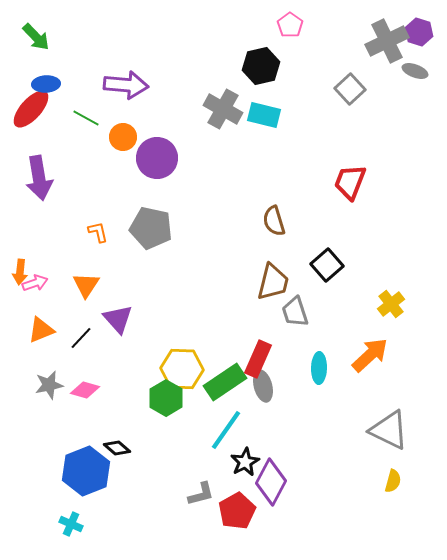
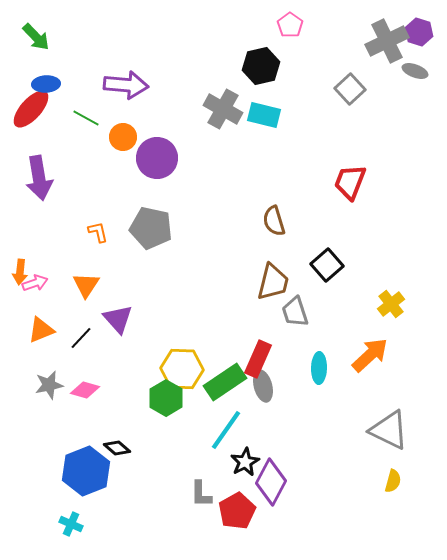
gray L-shape at (201, 494): rotated 104 degrees clockwise
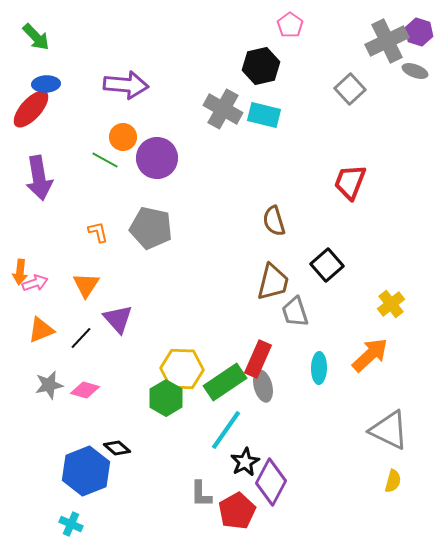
green line at (86, 118): moved 19 px right, 42 px down
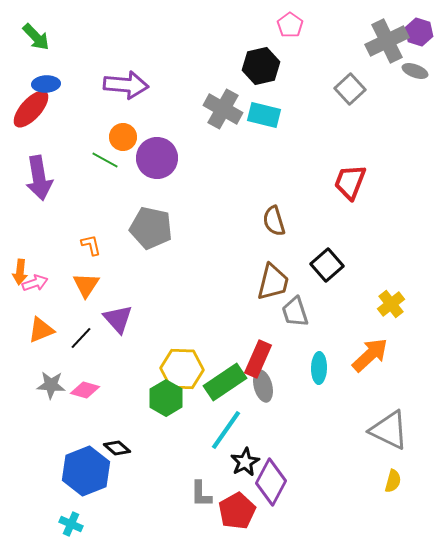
orange L-shape at (98, 232): moved 7 px left, 13 px down
gray star at (49, 385): moved 2 px right; rotated 16 degrees clockwise
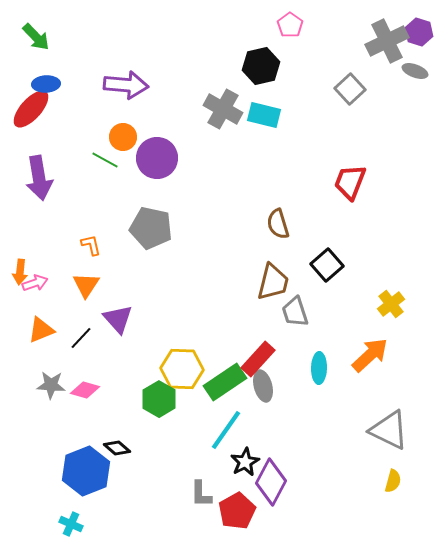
brown semicircle at (274, 221): moved 4 px right, 3 px down
red rectangle at (258, 359): rotated 18 degrees clockwise
green hexagon at (166, 398): moved 7 px left, 1 px down
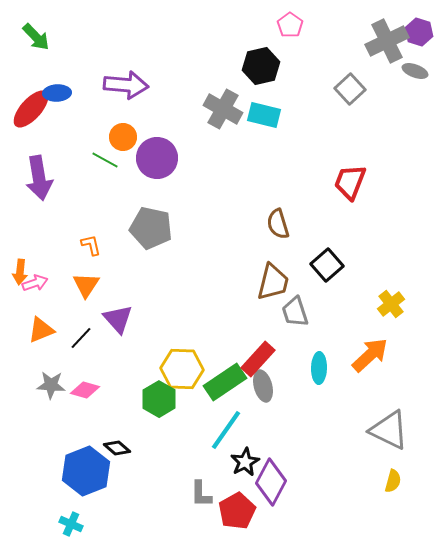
blue ellipse at (46, 84): moved 11 px right, 9 px down
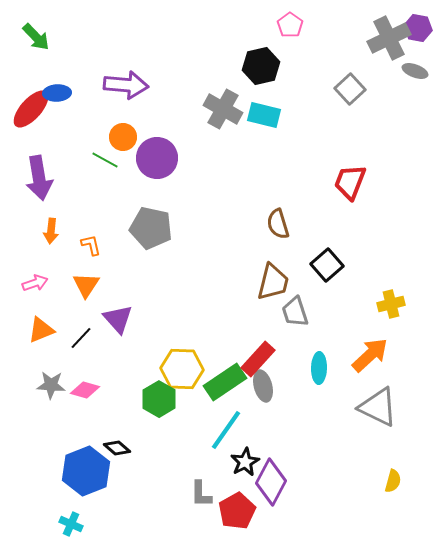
purple hexagon at (419, 32): moved 1 px left, 4 px up; rotated 8 degrees counterclockwise
gray cross at (387, 41): moved 2 px right, 3 px up
orange arrow at (20, 272): moved 31 px right, 41 px up
yellow cross at (391, 304): rotated 24 degrees clockwise
gray triangle at (389, 430): moved 11 px left, 23 px up
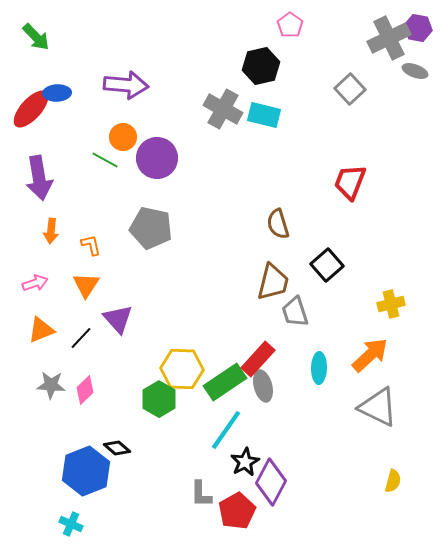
pink diamond at (85, 390): rotated 60 degrees counterclockwise
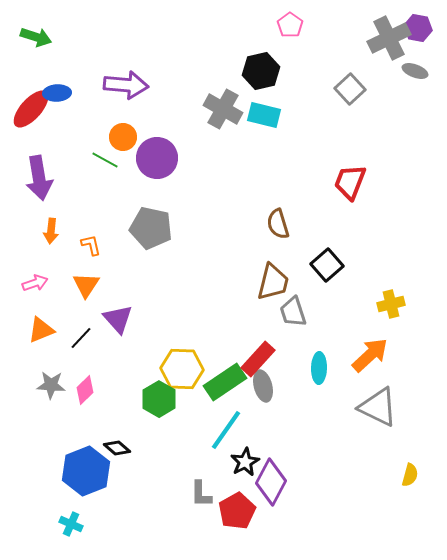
green arrow at (36, 37): rotated 28 degrees counterclockwise
black hexagon at (261, 66): moved 5 px down
gray trapezoid at (295, 312): moved 2 px left
yellow semicircle at (393, 481): moved 17 px right, 6 px up
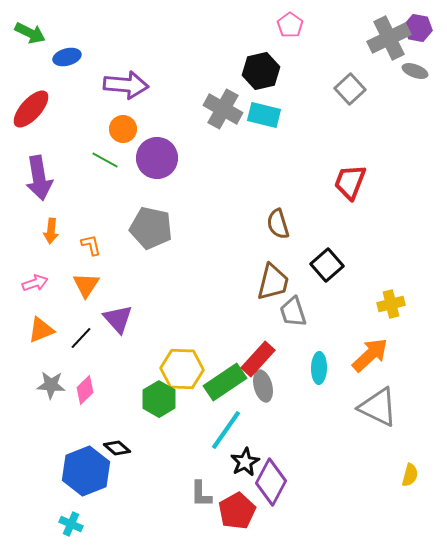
green arrow at (36, 37): moved 6 px left, 4 px up; rotated 8 degrees clockwise
blue ellipse at (57, 93): moved 10 px right, 36 px up; rotated 12 degrees counterclockwise
orange circle at (123, 137): moved 8 px up
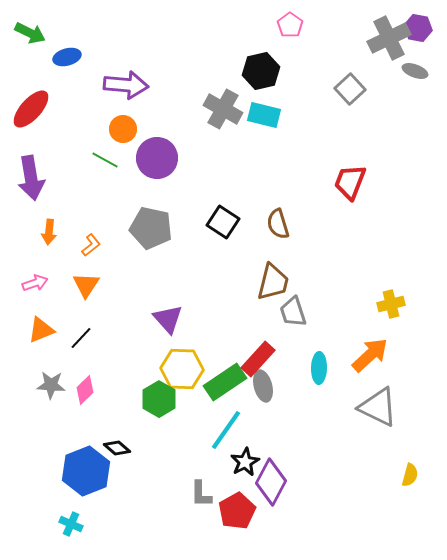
purple arrow at (39, 178): moved 8 px left
orange arrow at (51, 231): moved 2 px left, 1 px down
orange L-shape at (91, 245): rotated 65 degrees clockwise
black square at (327, 265): moved 104 px left, 43 px up; rotated 16 degrees counterclockwise
purple triangle at (118, 319): moved 50 px right
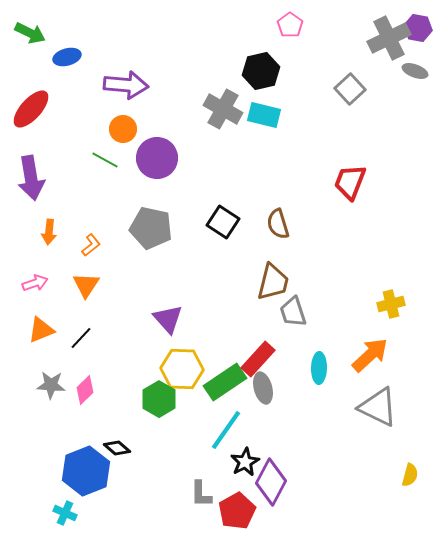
gray ellipse at (263, 386): moved 2 px down
cyan cross at (71, 524): moved 6 px left, 11 px up
